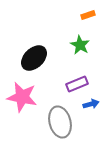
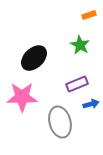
orange rectangle: moved 1 px right
pink star: rotated 12 degrees counterclockwise
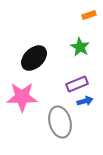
green star: moved 2 px down
blue arrow: moved 6 px left, 3 px up
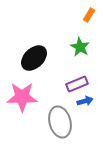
orange rectangle: rotated 40 degrees counterclockwise
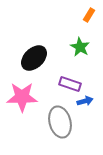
purple rectangle: moved 7 px left; rotated 40 degrees clockwise
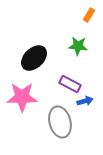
green star: moved 2 px left, 1 px up; rotated 24 degrees counterclockwise
purple rectangle: rotated 10 degrees clockwise
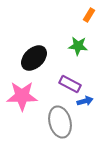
pink star: moved 1 px up
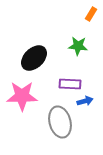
orange rectangle: moved 2 px right, 1 px up
purple rectangle: rotated 25 degrees counterclockwise
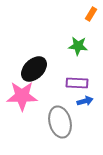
black ellipse: moved 11 px down
purple rectangle: moved 7 px right, 1 px up
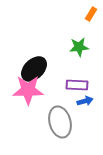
green star: moved 1 px right, 1 px down; rotated 12 degrees counterclockwise
purple rectangle: moved 2 px down
pink star: moved 6 px right, 6 px up
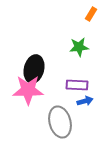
black ellipse: rotated 32 degrees counterclockwise
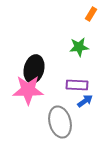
blue arrow: rotated 21 degrees counterclockwise
